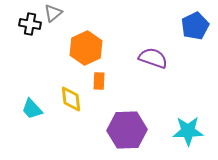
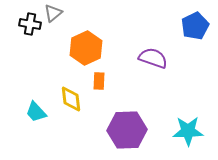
cyan trapezoid: moved 4 px right, 3 px down
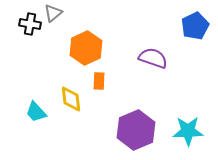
purple hexagon: moved 9 px right; rotated 21 degrees counterclockwise
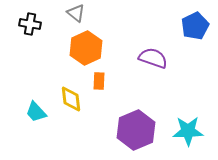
gray triangle: moved 23 px right; rotated 42 degrees counterclockwise
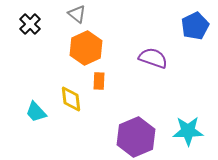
gray triangle: moved 1 px right, 1 px down
black cross: rotated 35 degrees clockwise
purple hexagon: moved 7 px down
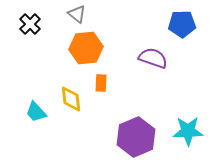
blue pentagon: moved 13 px left, 2 px up; rotated 24 degrees clockwise
orange hexagon: rotated 20 degrees clockwise
orange rectangle: moved 2 px right, 2 px down
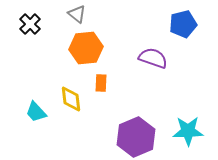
blue pentagon: moved 1 px right; rotated 12 degrees counterclockwise
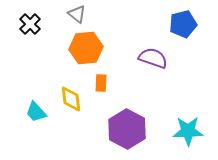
purple hexagon: moved 9 px left, 8 px up; rotated 9 degrees counterclockwise
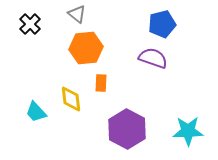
blue pentagon: moved 21 px left
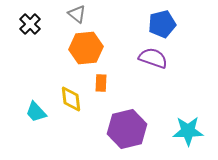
purple hexagon: rotated 18 degrees clockwise
